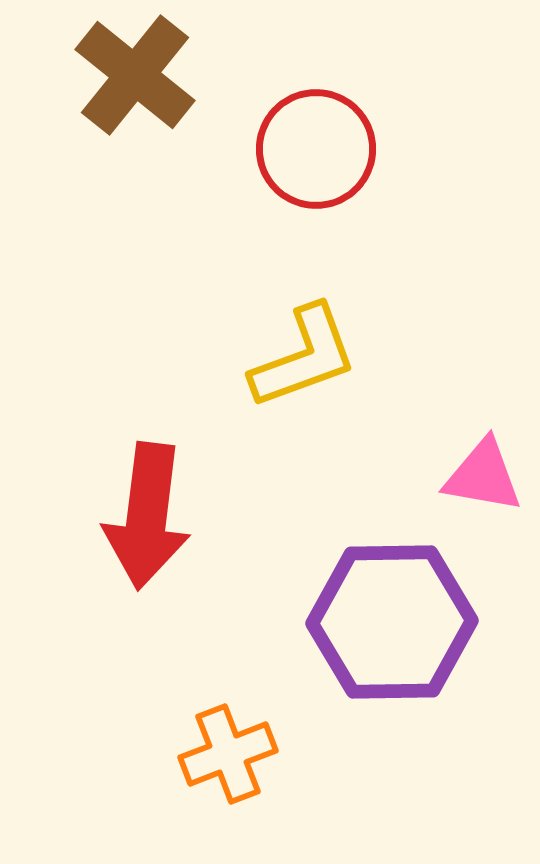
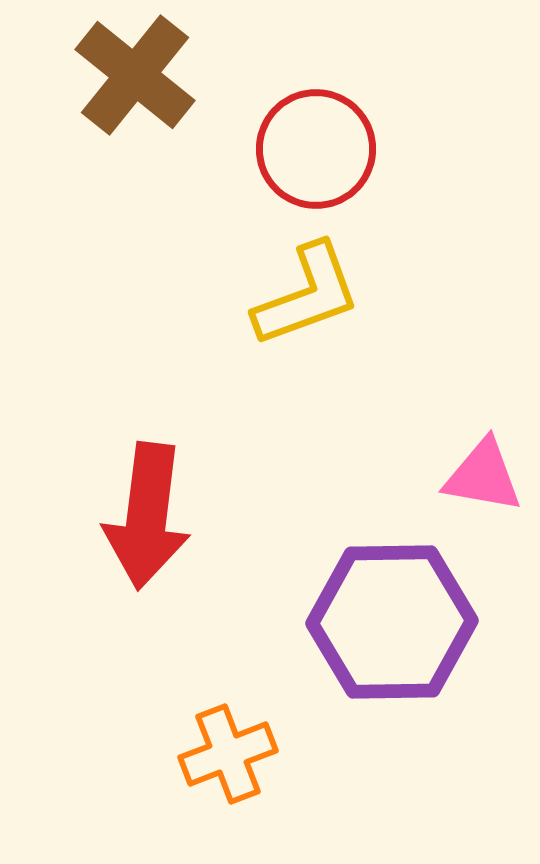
yellow L-shape: moved 3 px right, 62 px up
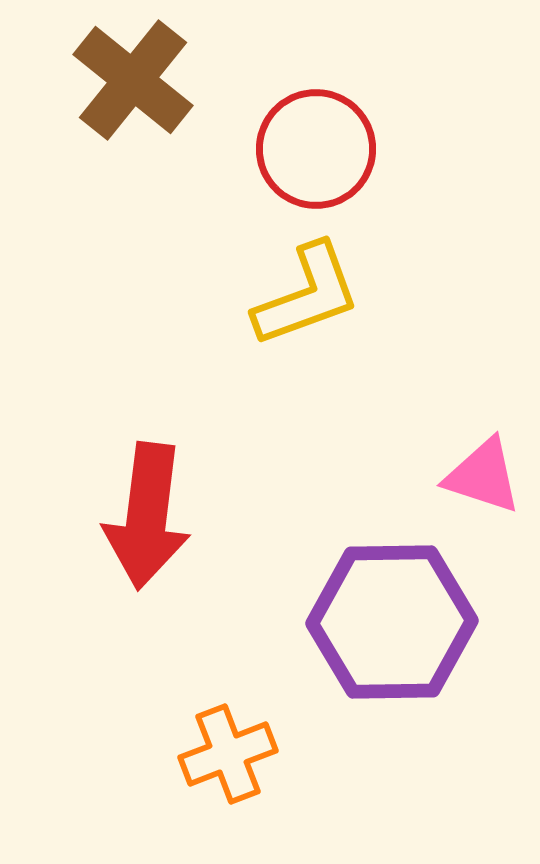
brown cross: moved 2 px left, 5 px down
pink triangle: rotated 8 degrees clockwise
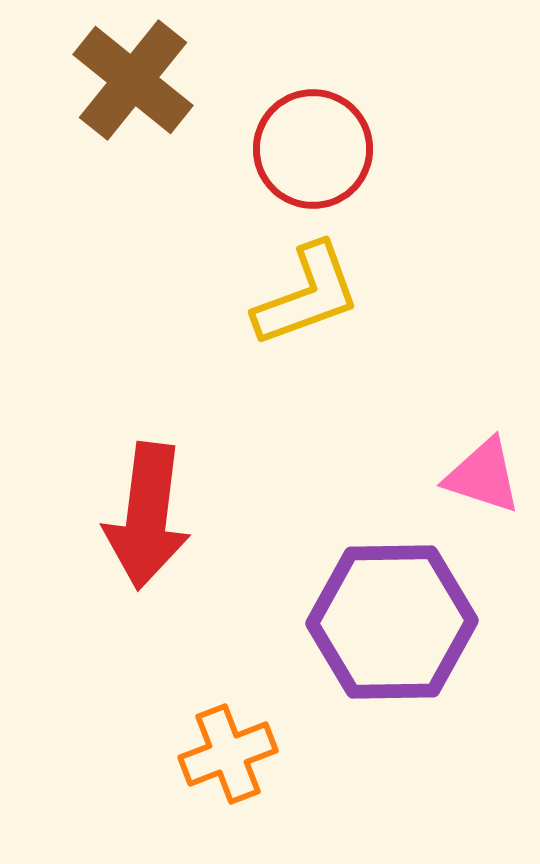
red circle: moved 3 px left
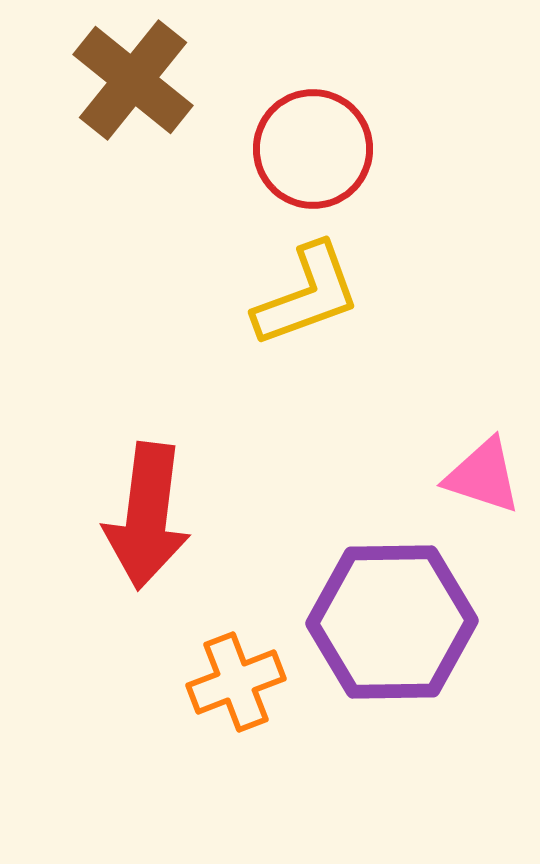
orange cross: moved 8 px right, 72 px up
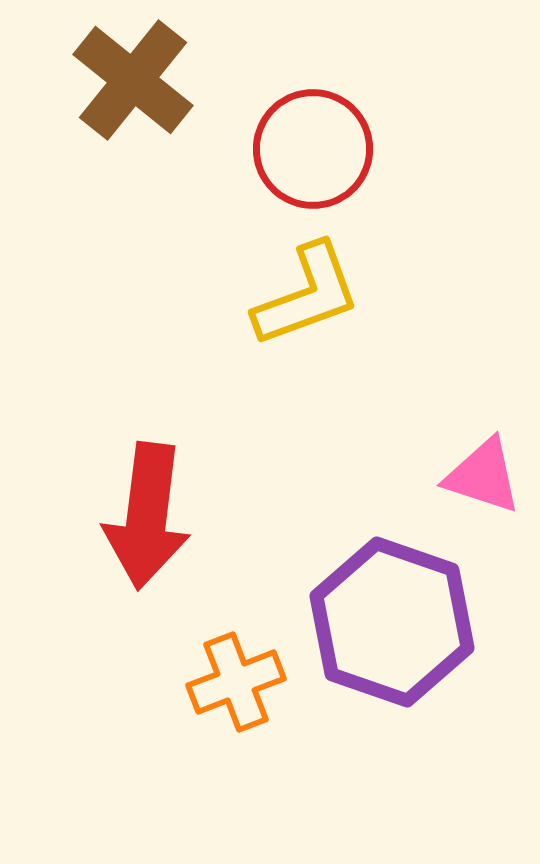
purple hexagon: rotated 20 degrees clockwise
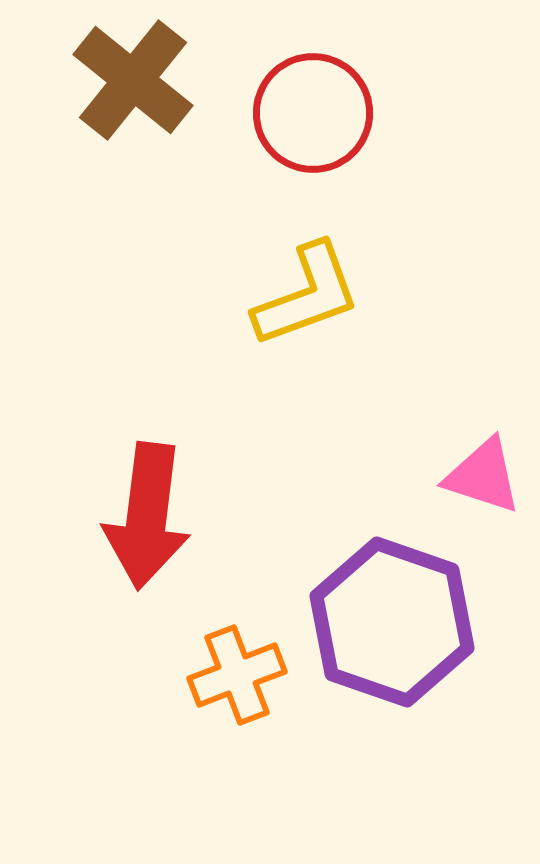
red circle: moved 36 px up
orange cross: moved 1 px right, 7 px up
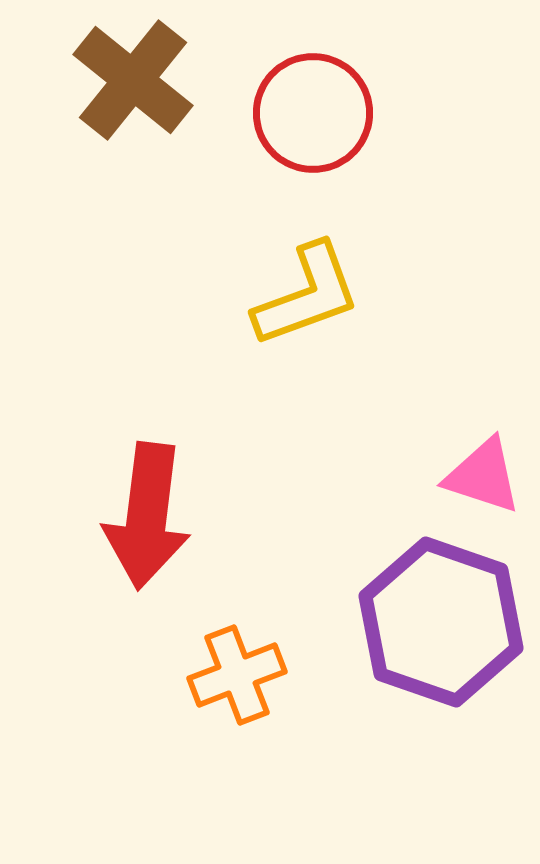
purple hexagon: moved 49 px right
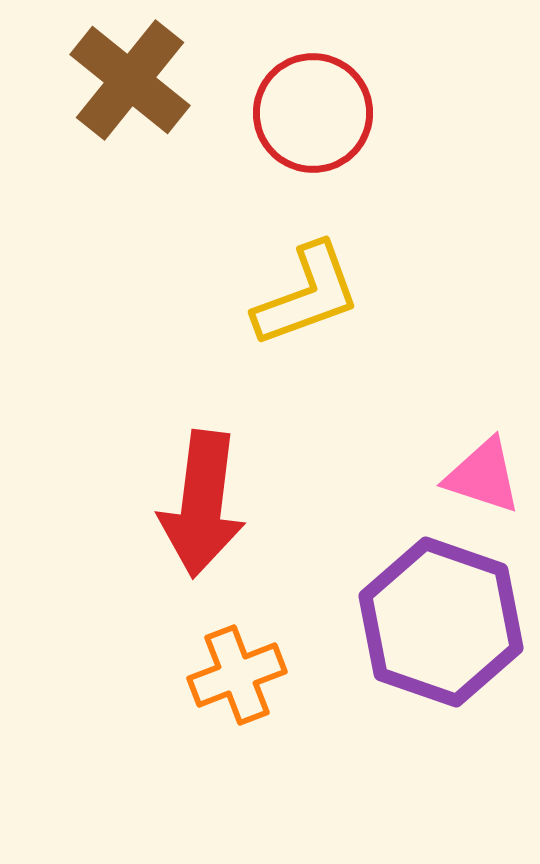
brown cross: moved 3 px left
red arrow: moved 55 px right, 12 px up
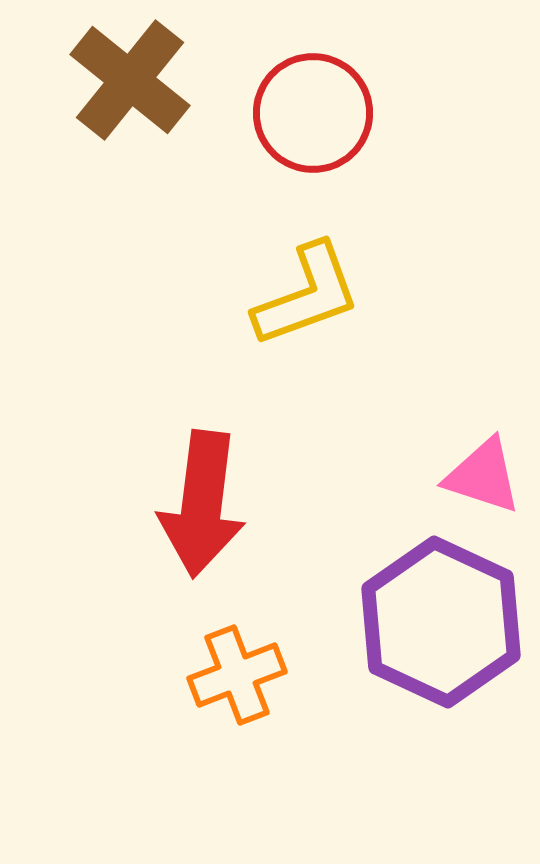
purple hexagon: rotated 6 degrees clockwise
